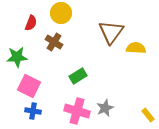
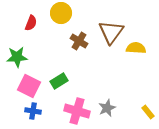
brown cross: moved 25 px right, 1 px up
green rectangle: moved 19 px left, 5 px down
gray star: moved 2 px right
yellow rectangle: moved 3 px up
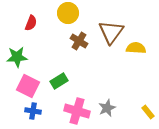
yellow circle: moved 7 px right
pink square: moved 1 px left
